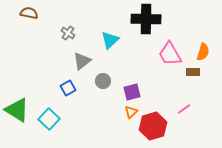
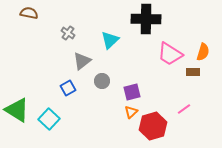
pink trapezoid: rotated 28 degrees counterclockwise
gray circle: moved 1 px left
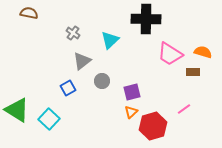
gray cross: moved 5 px right
orange semicircle: rotated 90 degrees counterclockwise
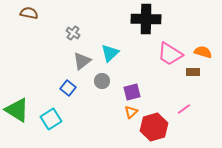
cyan triangle: moved 13 px down
blue square: rotated 21 degrees counterclockwise
cyan square: moved 2 px right; rotated 15 degrees clockwise
red hexagon: moved 1 px right, 1 px down
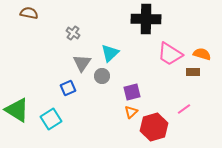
orange semicircle: moved 1 px left, 2 px down
gray triangle: moved 2 px down; rotated 18 degrees counterclockwise
gray circle: moved 5 px up
blue square: rotated 28 degrees clockwise
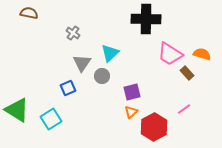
brown rectangle: moved 6 px left, 1 px down; rotated 48 degrees clockwise
red hexagon: rotated 12 degrees counterclockwise
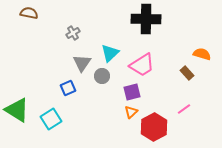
gray cross: rotated 24 degrees clockwise
pink trapezoid: moved 28 px left, 11 px down; rotated 64 degrees counterclockwise
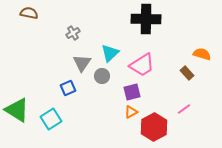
orange triangle: rotated 16 degrees clockwise
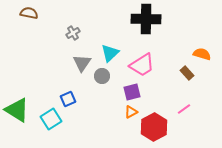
blue square: moved 11 px down
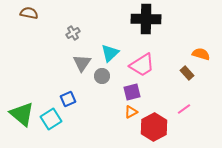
orange semicircle: moved 1 px left
green triangle: moved 5 px right, 4 px down; rotated 8 degrees clockwise
